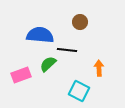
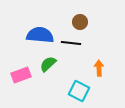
black line: moved 4 px right, 7 px up
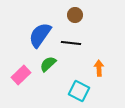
brown circle: moved 5 px left, 7 px up
blue semicircle: rotated 60 degrees counterclockwise
pink rectangle: rotated 24 degrees counterclockwise
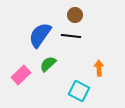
black line: moved 7 px up
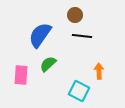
black line: moved 11 px right
orange arrow: moved 3 px down
pink rectangle: rotated 42 degrees counterclockwise
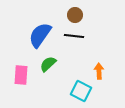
black line: moved 8 px left
cyan square: moved 2 px right
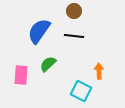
brown circle: moved 1 px left, 4 px up
blue semicircle: moved 1 px left, 4 px up
